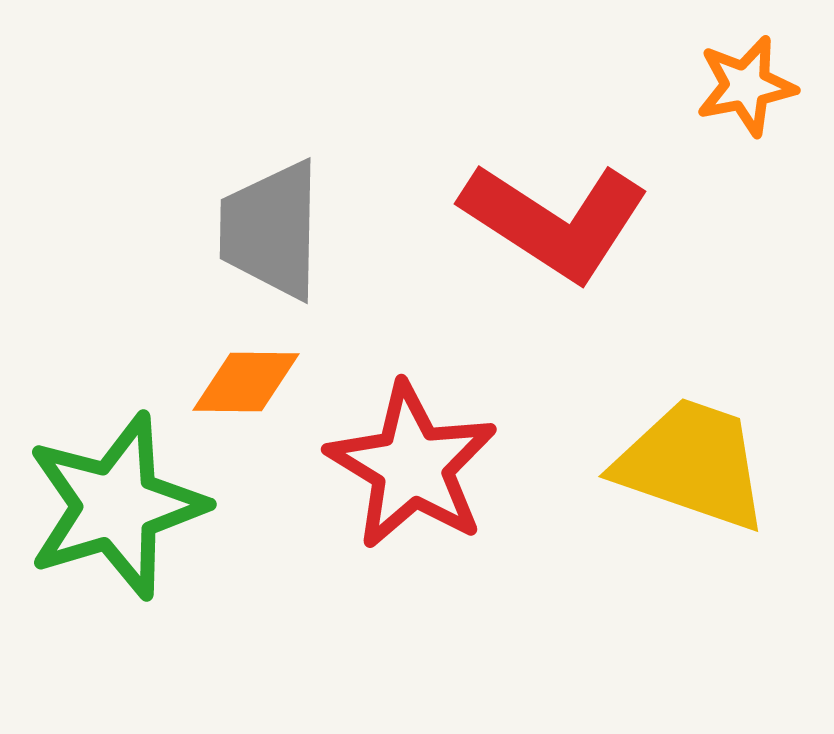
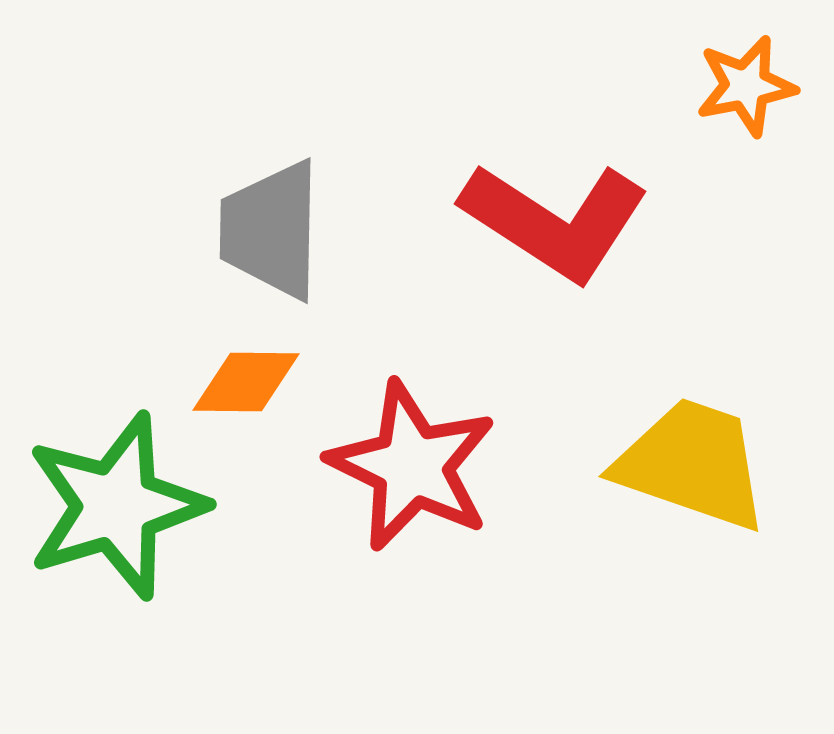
red star: rotated 5 degrees counterclockwise
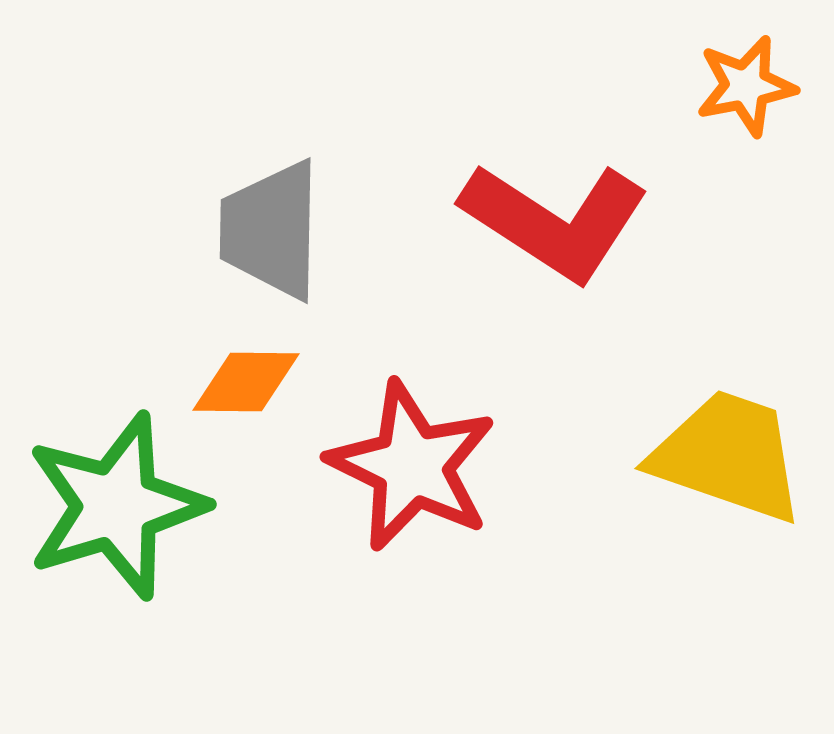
yellow trapezoid: moved 36 px right, 8 px up
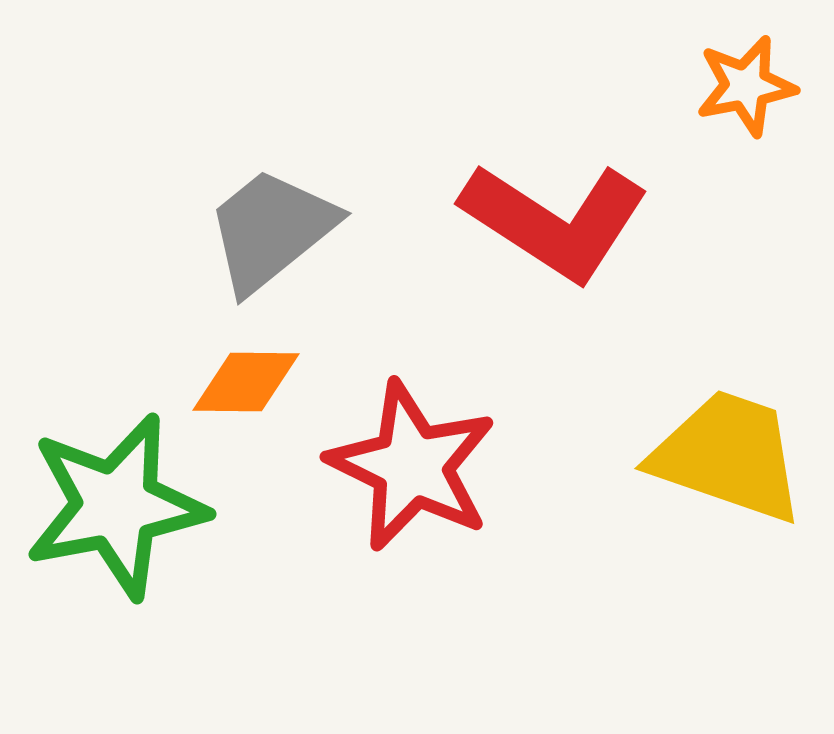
gray trapezoid: rotated 50 degrees clockwise
green star: rotated 6 degrees clockwise
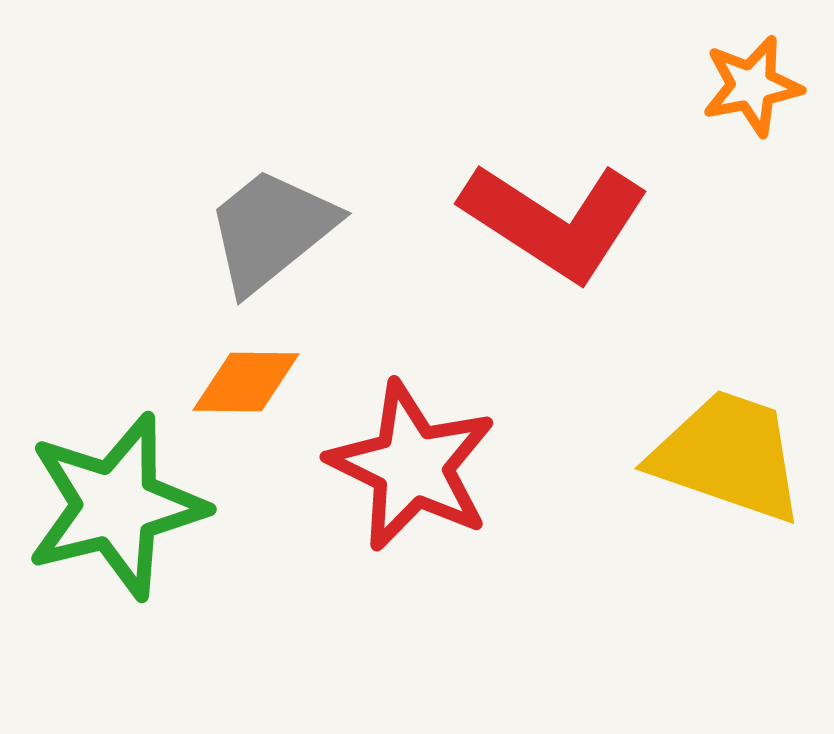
orange star: moved 6 px right
green star: rotated 3 degrees counterclockwise
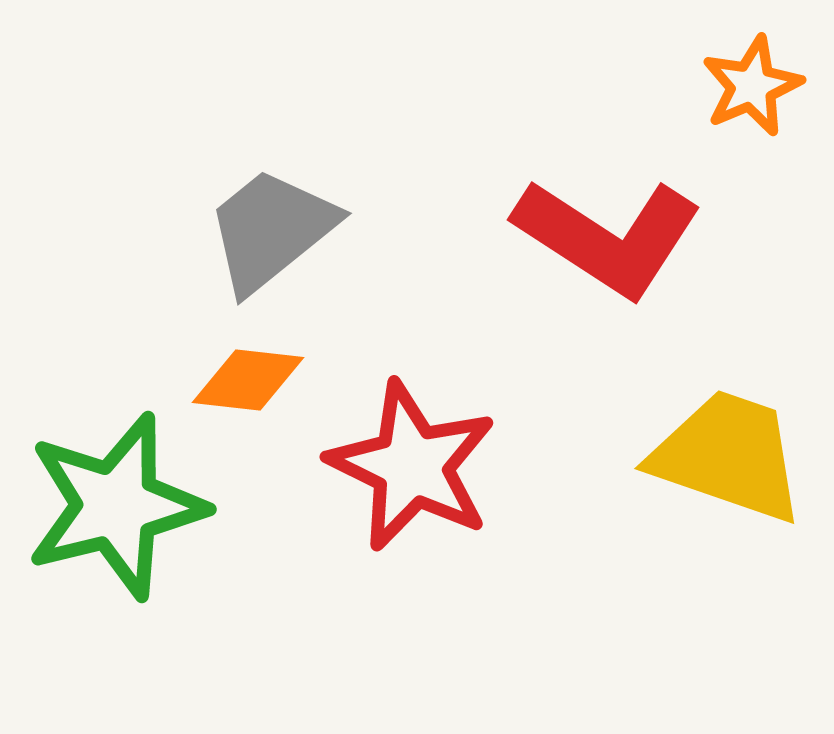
orange star: rotated 12 degrees counterclockwise
red L-shape: moved 53 px right, 16 px down
orange diamond: moved 2 px right, 2 px up; rotated 6 degrees clockwise
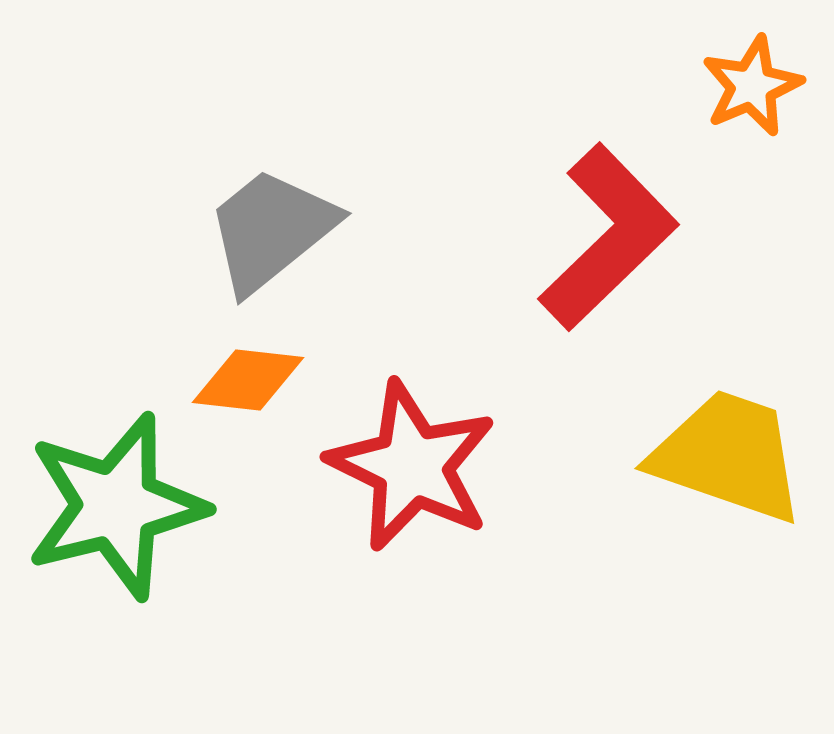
red L-shape: rotated 77 degrees counterclockwise
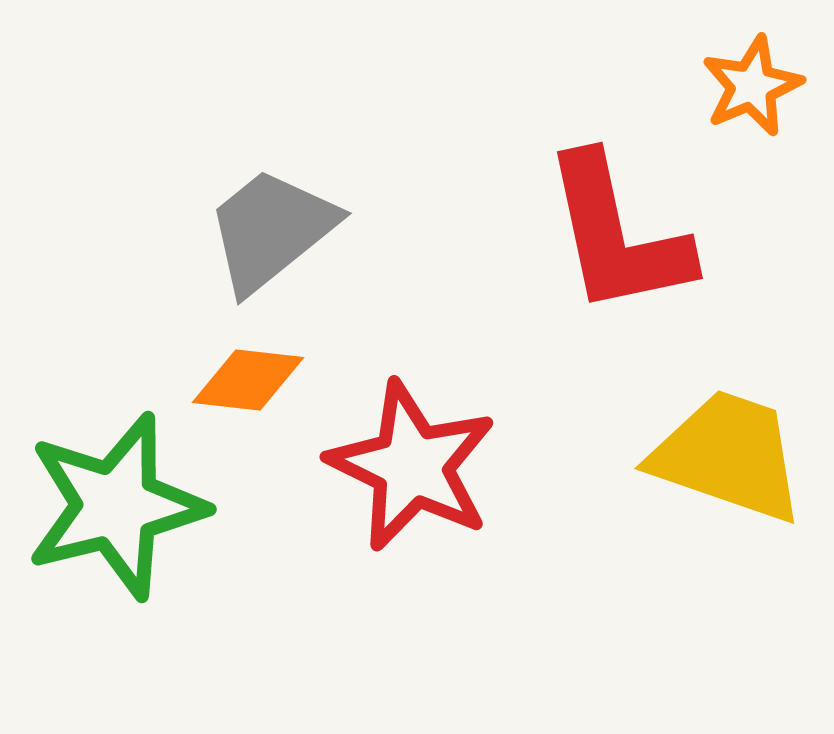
red L-shape: moved 9 px right, 2 px up; rotated 122 degrees clockwise
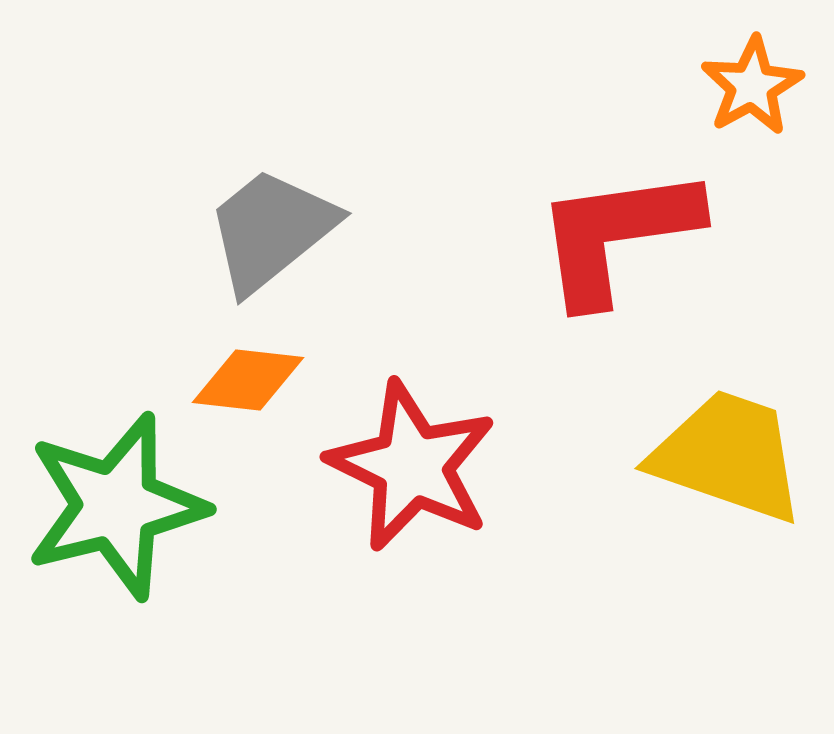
orange star: rotated 6 degrees counterclockwise
red L-shape: rotated 94 degrees clockwise
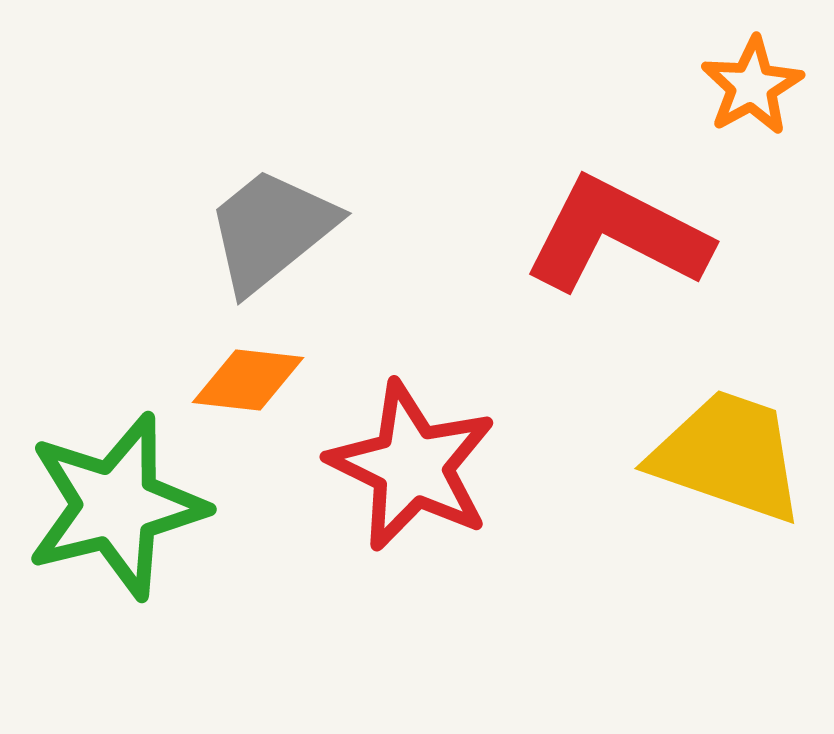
red L-shape: rotated 35 degrees clockwise
